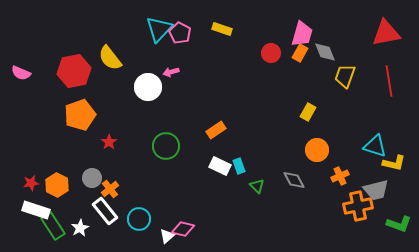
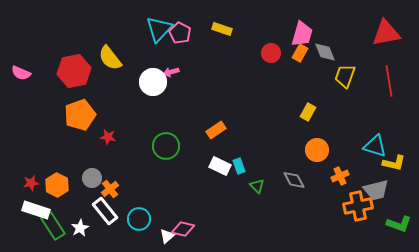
white circle at (148, 87): moved 5 px right, 5 px up
red star at (109, 142): moved 1 px left, 5 px up; rotated 28 degrees counterclockwise
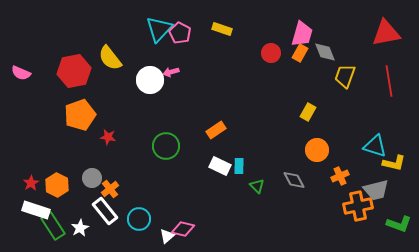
white circle at (153, 82): moved 3 px left, 2 px up
cyan rectangle at (239, 166): rotated 21 degrees clockwise
red star at (31, 183): rotated 21 degrees counterclockwise
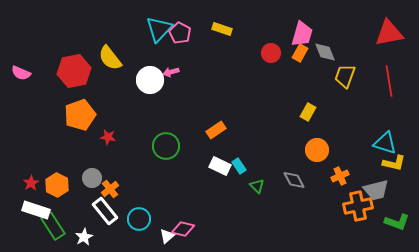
red triangle at (386, 33): moved 3 px right
cyan triangle at (375, 146): moved 10 px right, 3 px up
cyan rectangle at (239, 166): rotated 35 degrees counterclockwise
green L-shape at (399, 224): moved 2 px left, 2 px up
white star at (80, 228): moved 4 px right, 9 px down
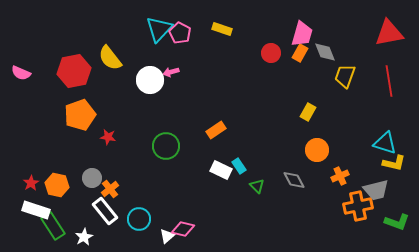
white rectangle at (220, 166): moved 1 px right, 4 px down
orange hexagon at (57, 185): rotated 15 degrees counterclockwise
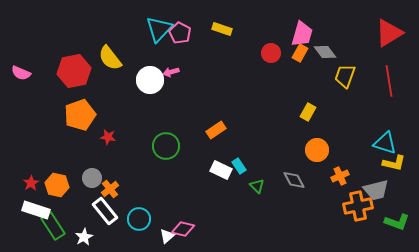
red triangle at (389, 33): rotated 20 degrees counterclockwise
gray diamond at (325, 52): rotated 15 degrees counterclockwise
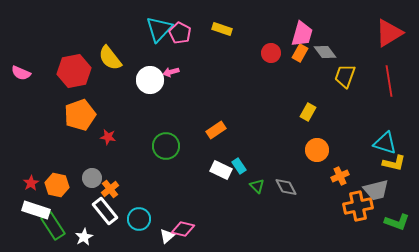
gray diamond at (294, 180): moved 8 px left, 7 px down
